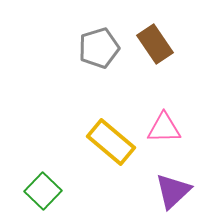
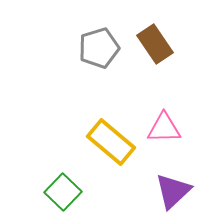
green square: moved 20 px right, 1 px down
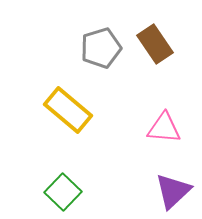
gray pentagon: moved 2 px right
pink triangle: rotated 6 degrees clockwise
yellow rectangle: moved 43 px left, 32 px up
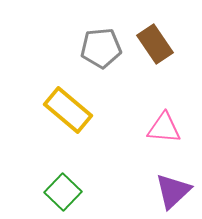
gray pentagon: rotated 12 degrees clockwise
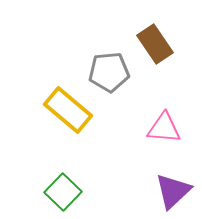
gray pentagon: moved 8 px right, 24 px down
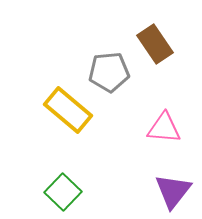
purple triangle: rotated 9 degrees counterclockwise
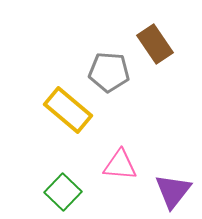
gray pentagon: rotated 9 degrees clockwise
pink triangle: moved 44 px left, 37 px down
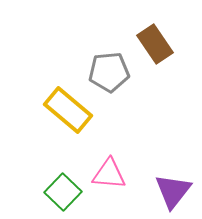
gray pentagon: rotated 9 degrees counterclockwise
pink triangle: moved 11 px left, 9 px down
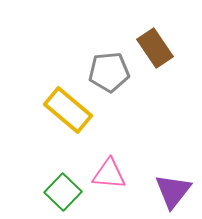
brown rectangle: moved 4 px down
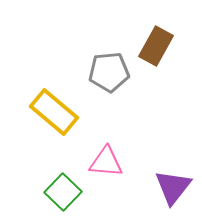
brown rectangle: moved 1 px right, 2 px up; rotated 63 degrees clockwise
yellow rectangle: moved 14 px left, 2 px down
pink triangle: moved 3 px left, 12 px up
purple triangle: moved 4 px up
